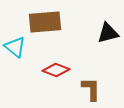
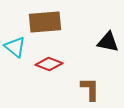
black triangle: moved 9 px down; rotated 25 degrees clockwise
red diamond: moved 7 px left, 6 px up
brown L-shape: moved 1 px left
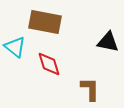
brown rectangle: rotated 16 degrees clockwise
red diamond: rotated 52 degrees clockwise
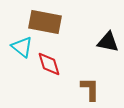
cyan triangle: moved 7 px right
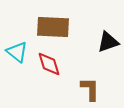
brown rectangle: moved 8 px right, 5 px down; rotated 8 degrees counterclockwise
black triangle: rotated 30 degrees counterclockwise
cyan triangle: moved 5 px left, 5 px down
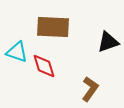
cyan triangle: rotated 20 degrees counterclockwise
red diamond: moved 5 px left, 2 px down
brown L-shape: rotated 35 degrees clockwise
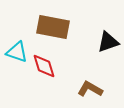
brown rectangle: rotated 8 degrees clockwise
brown L-shape: rotated 95 degrees counterclockwise
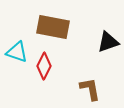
red diamond: rotated 44 degrees clockwise
brown L-shape: rotated 50 degrees clockwise
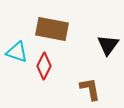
brown rectangle: moved 1 px left, 2 px down
black triangle: moved 3 px down; rotated 35 degrees counterclockwise
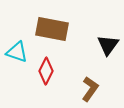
red diamond: moved 2 px right, 5 px down
brown L-shape: rotated 45 degrees clockwise
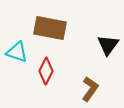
brown rectangle: moved 2 px left, 1 px up
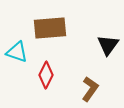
brown rectangle: rotated 16 degrees counterclockwise
red diamond: moved 4 px down
